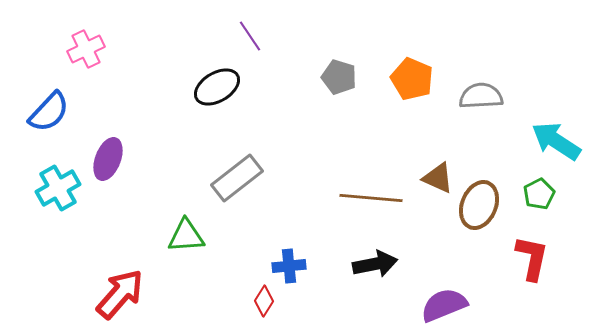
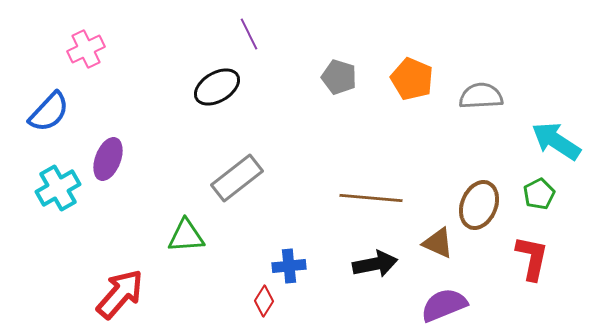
purple line: moved 1 px left, 2 px up; rotated 8 degrees clockwise
brown triangle: moved 65 px down
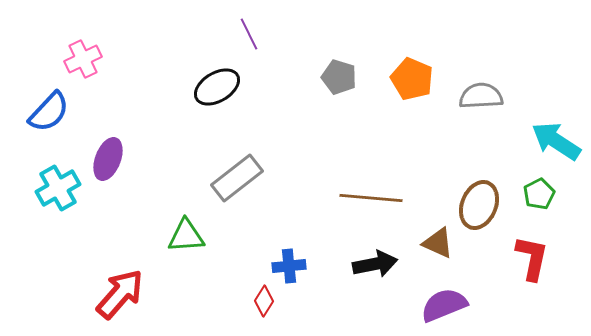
pink cross: moved 3 px left, 10 px down
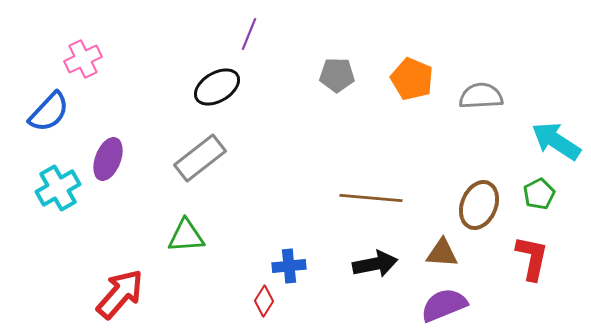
purple line: rotated 48 degrees clockwise
gray pentagon: moved 2 px left, 2 px up; rotated 16 degrees counterclockwise
gray rectangle: moved 37 px left, 20 px up
brown triangle: moved 4 px right, 10 px down; rotated 20 degrees counterclockwise
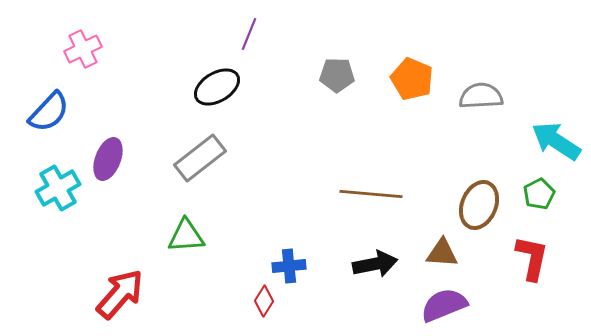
pink cross: moved 10 px up
brown line: moved 4 px up
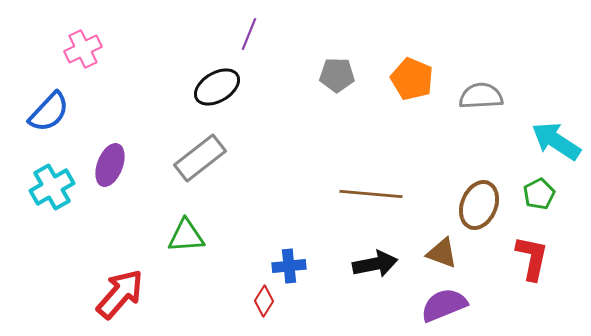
purple ellipse: moved 2 px right, 6 px down
cyan cross: moved 6 px left, 1 px up
brown triangle: rotated 16 degrees clockwise
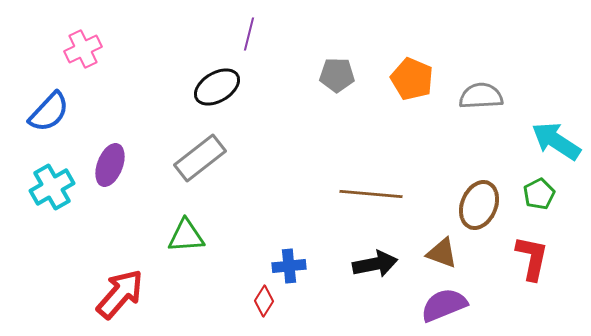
purple line: rotated 8 degrees counterclockwise
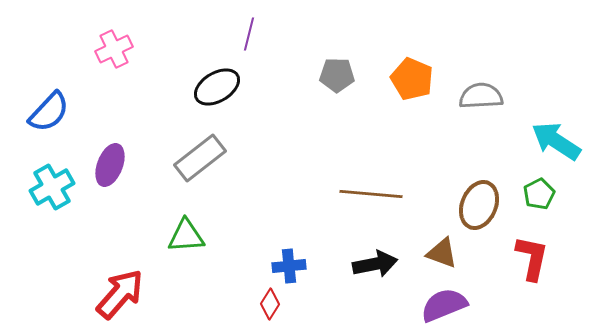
pink cross: moved 31 px right
red diamond: moved 6 px right, 3 px down
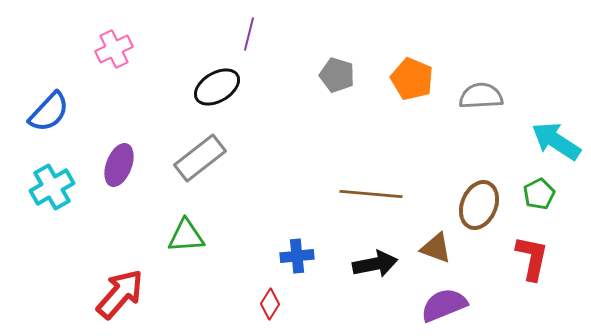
gray pentagon: rotated 16 degrees clockwise
purple ellipse: moved 9 px right
brown triangle: moved 6 px left, 5 px up
blue cross: moved 8 px right, 10 px up
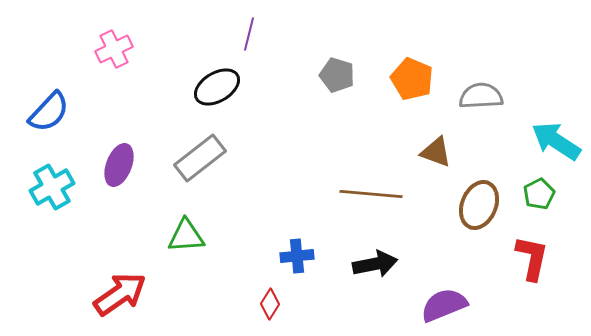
brown triangle: moved 96 px up
red arrow: rotated 14 degrees clockwise
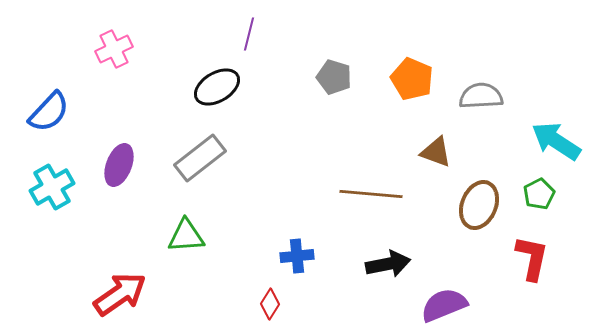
gray pentagon: moved 3 px left, 2 px down
black arrow: moved 13 px right
